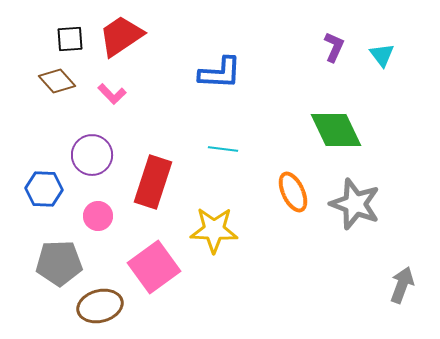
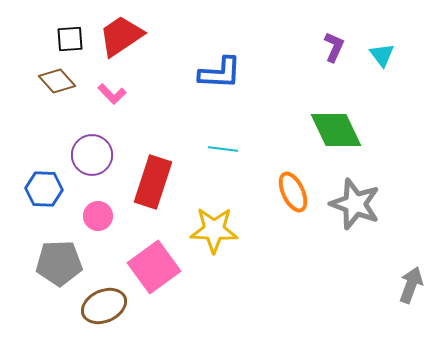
gray arrow: moved 9 px right
brown ellipse: moved 4 px right; rotated 9 degrees counterclockwise
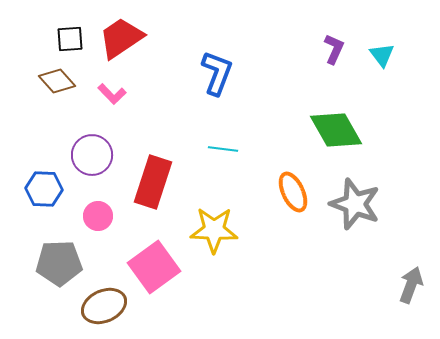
red trapezoid: moved 2 px down
purple L-shape: moved 2 px down
blue L-shape: moved 3 px left; rotated 72 degrees counterclockwise
green diamond: rotated 4 degrees counterclockwise
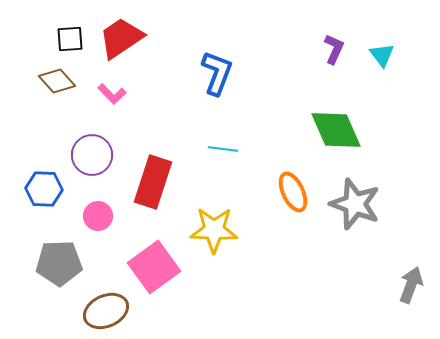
green diamond: rotated 6 degrees clockwise
brown ellipse: moved 2 px right, 5 px down
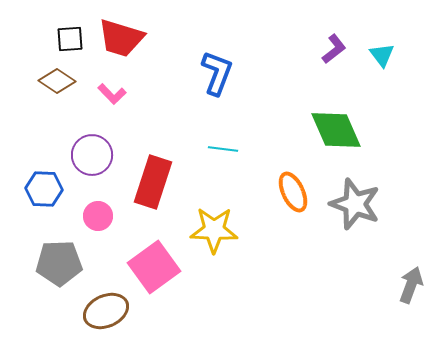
red trapezoid: rotated 129 degrees counterclockwise
purple L-shape: rotated 28 degrees clockwise
brown diamond: rotated 15 degrees counterclockwise
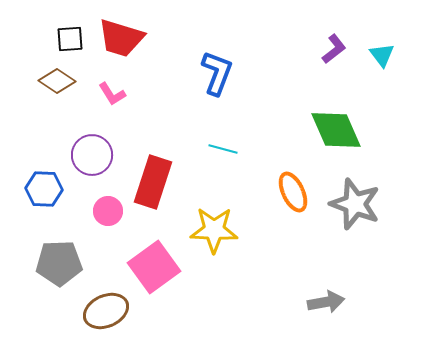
pink L-shape: rotated 12 degrees clockwise
cyan line: rotated 8 degrees clockwise
pink circle: moved 10 px right, 5 px up
gray arrow: moved 85 px left, 17 px down; rotated 60 degrees clockwise
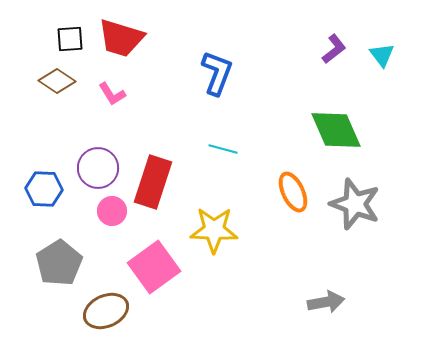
purple circle: moved 6 px right, 13 px down
pink circle: moved 4 px right
gray pentagon: rotated 30 degrees counterclockwise
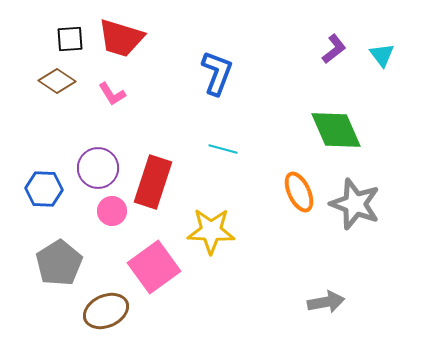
orange ellipse: moved 6 px right
yellow star: moved 3 px left, 1 px down
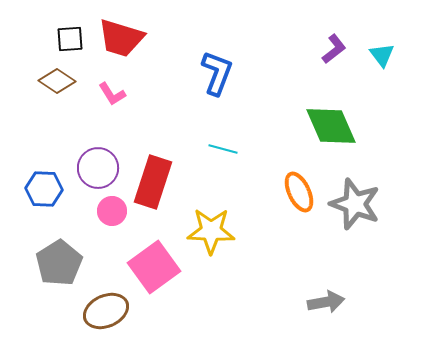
green diamond: moved 5 px left, 4 px up
